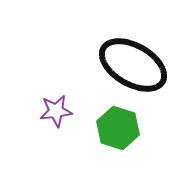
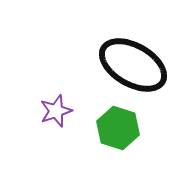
purple star: rotated 12 degrees counterclockwise
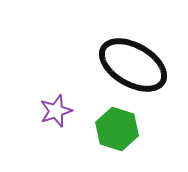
green hexagon: moved 1 px left, 1 px down
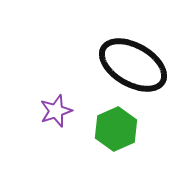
green hexagon: moved 1 px left; rotated 18 degrees clockwise
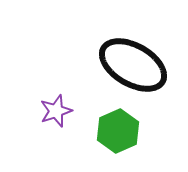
green hexagon: moved 2 px right, 2 px down
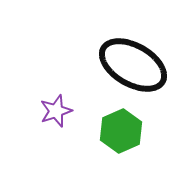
green hexagon: moved 3 px right
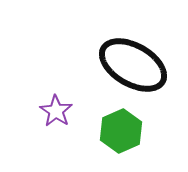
purple star: rotated 20 degrees counterclockwise
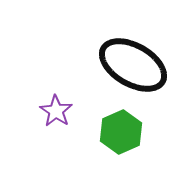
green hexagon: moved 1 px down
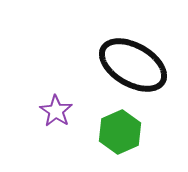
green hexagon: moved 1 px left
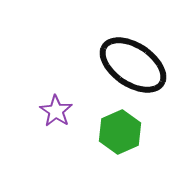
black ellipse: rotated 4 degrees clockwise
